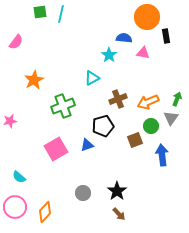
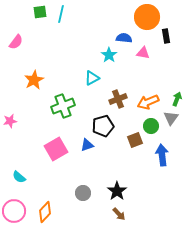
pink circle: moved 1 px left, 4 px down
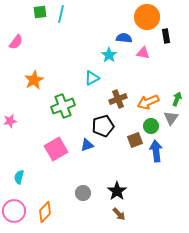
blue arrow: moved 6 px left, 4 px up
cyan semicircle: rotated 64 degrees clockwise
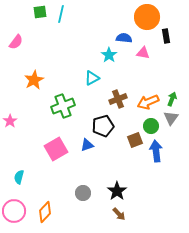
green arrow: moved 5 px left
pink star: rotated 24 degrees counterclockwise
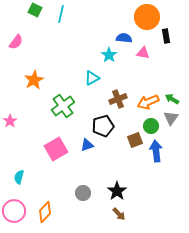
green square: moved 5 px left, 2 px up; rotated 32 degrees clockwise
green arrow: rotated 80 degrees counterclockwise
green cross: rotated 15 degrees counterclockwise
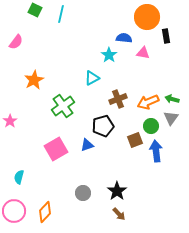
green arrow: rotated 16 degrees counterclockwise
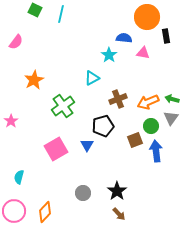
pink star: moved 1 px right
blue triangle: rotated 40 degrees counterclockwise
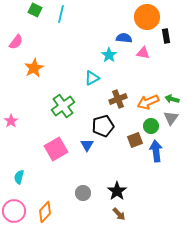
orange star: moved 12 px up
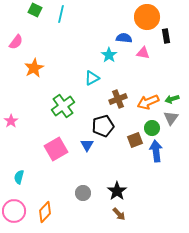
green arrow: rotated 32 degrees counterclockwise
green circle: moved 1 px right, 2 px down
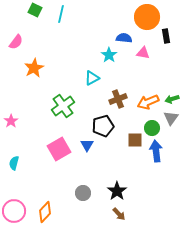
brown square: rotated 21 degrees clockwise
pink square: moved 3 px right
cyan semicircle: moved 5 px left, 14 px up
